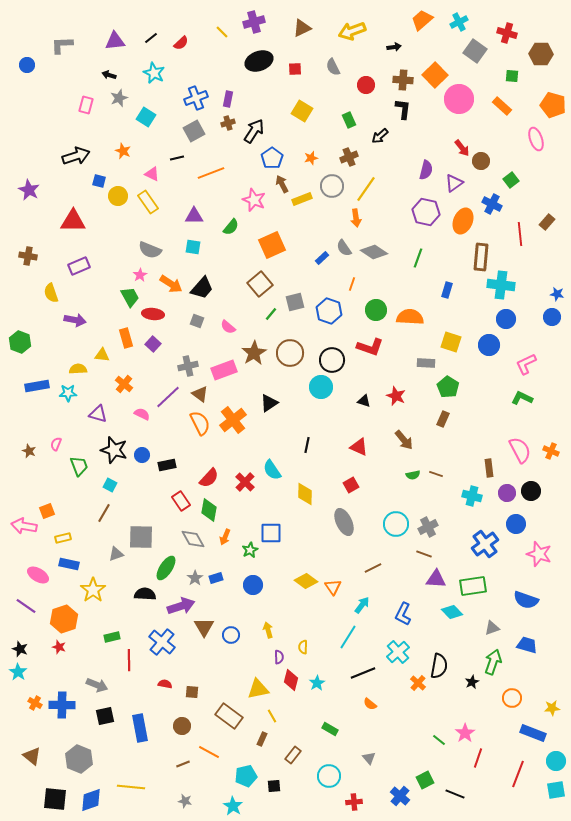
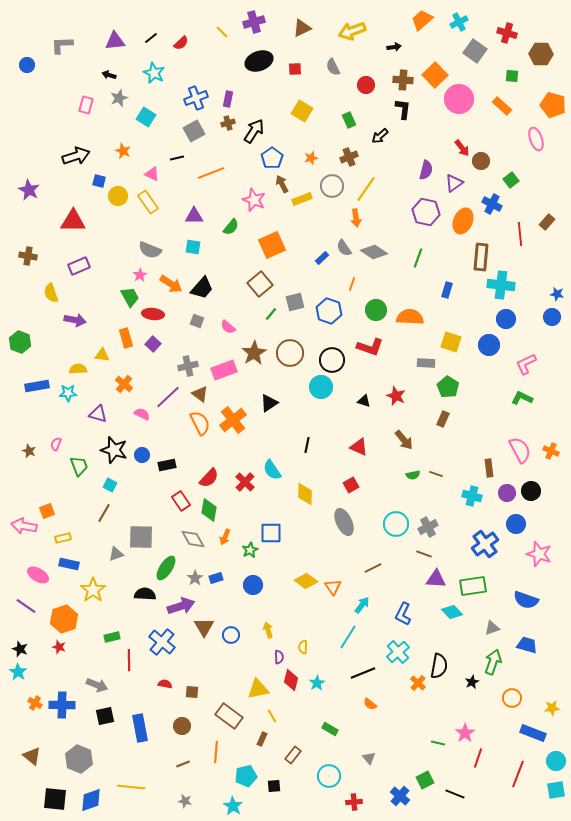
green line at (439, 740): moved 1 px left, 3 px down; rotated 24 degrees counterclockwise
orange line at (209, 752): moved 7 px right; rotated 65 degrees clockwise
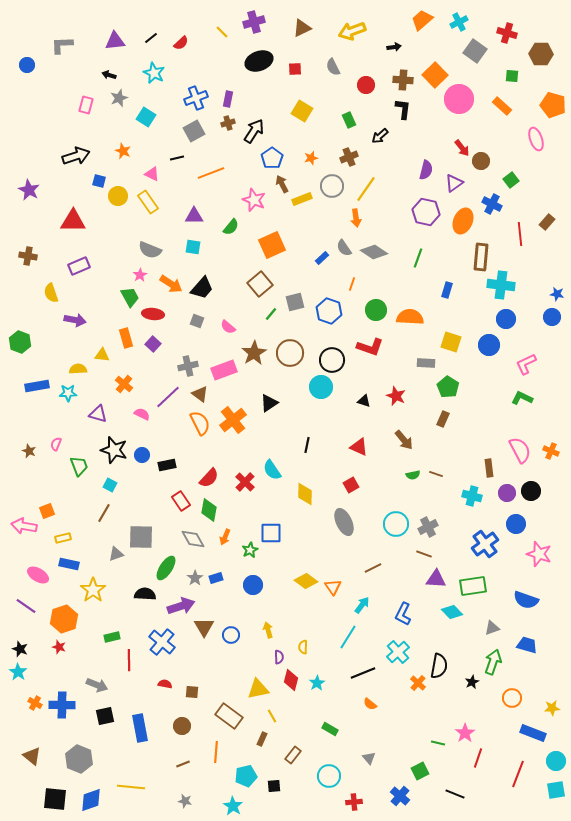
green square at (425, 780): moved 5 px left, 9 px up
